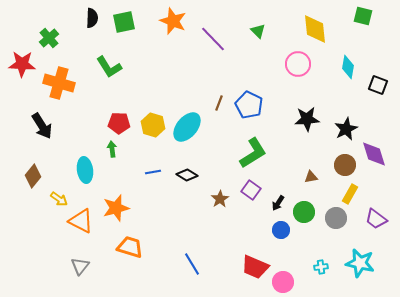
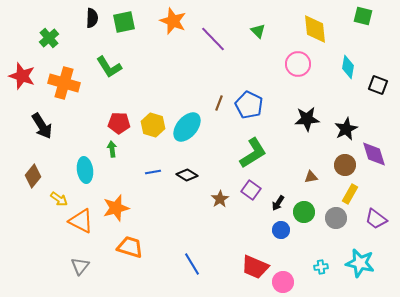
red star at (22, 64): moved 12 px down; rotated 16 degrees clockwise
orange cross at (59, 83): moved 5 px right
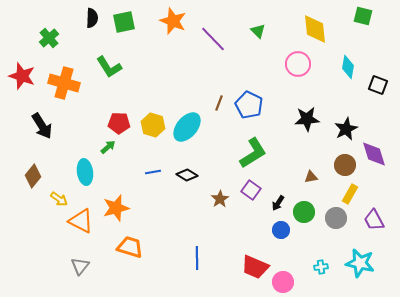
green arrow at (112, 149): moved 4 px left, 2 px up; rotated 56 degrees clockwise
cyan ellipse at (85, 170): moved 2 px down
purple trapezoid at (376, 219): moved 2 px left, 1 px down; rotated 25 degrees clockwise
blue line at (192, 264): moved 5 px right, 6 px up; rotated 30 degrees clockwise
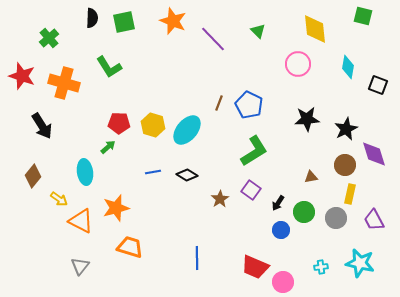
cyan ellipse at (187, 127): moved 3 px down
green L-shape at (253, 153): moved 1 px right, 2 px up
yellow rectangle at (350, 194): rotated 18 degrees counterclockwise
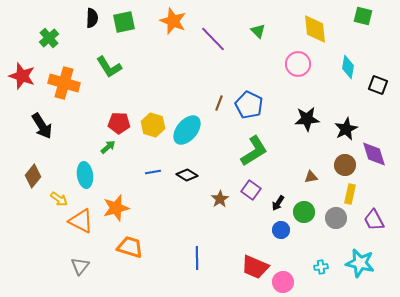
cyan ellipse at (85, 172): moved 3 px down
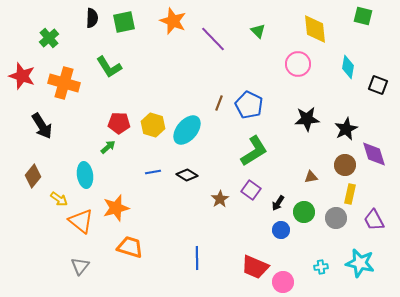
orange triangle at (81, 221): rotated 12 degrees clockwise
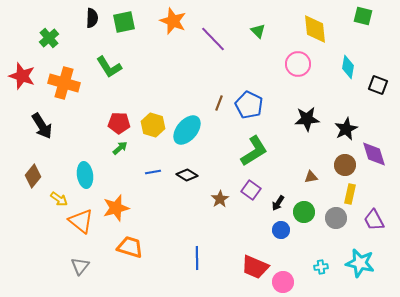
green arrow at (108, 147): moved 12 px right, 1 px down
